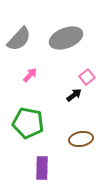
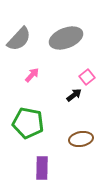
pink arrow: moved 2 px right
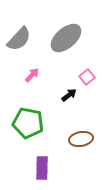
gray ellipse: rotated 20 degrees counterclockwise
black arrow: moved 5 px left
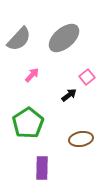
gray ellipse: moved 2 px left
green pentagon: rotated 28 degrees clockwise
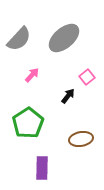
black arrow: moved 1 px left, 1 px down; rotated 14 degrees counterclockwise
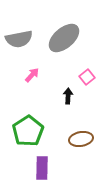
gray semicircle: rotated 36 degrees clockwise
black arrow: rotated 35 degrees counterclockwise
green pentagon: moved 8 px down
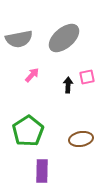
pink square: rotated 28 degrees clockwise
black arrow: moved 11 px up
purple rectangle: moved 3 px down
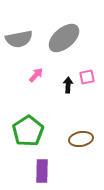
pink arrow: moved 4 px right
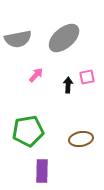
gray semicircle: moved 1 px left
green pentagon: rotated 24 degrees clockwise
